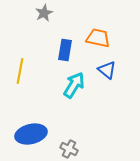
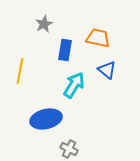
gray star: moved 11 px down
blue ellipse: moved 15 px right, 15 px up
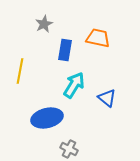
blue triangle: moved 28 px down
blue ellipse: moved 1 px right, 1 px up
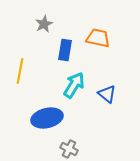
blue triangle: moved 4 px up
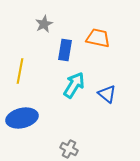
blue ellipse: moved 25 px left
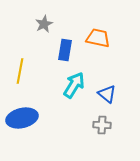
gray cross: moved 33 px right, 24 px up; rotated 24 degrees counterclockwise
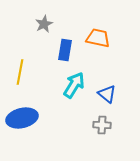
yellow line: moved 1 px down
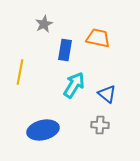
blue ellipse: moved 21 px right, 12 px down
gray cross: moved 2 px left
